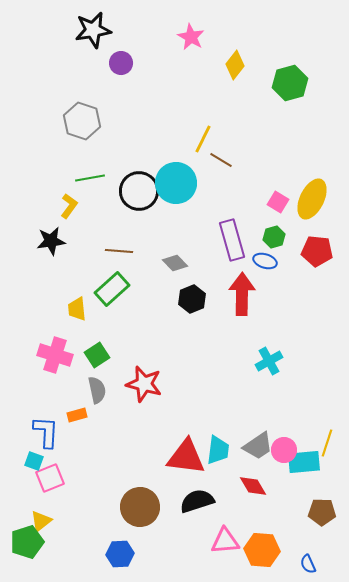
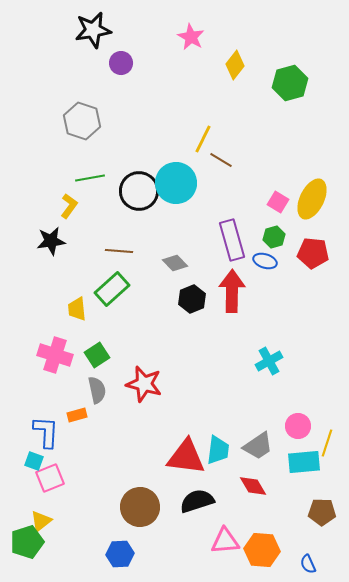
red pentagon at (317, 251): moved 4 px left, 2 px down
red arrow at (242, 294): moved 10 px left, 3 px up
pink circle at (284, 450): moved 14 px right, 24 px up
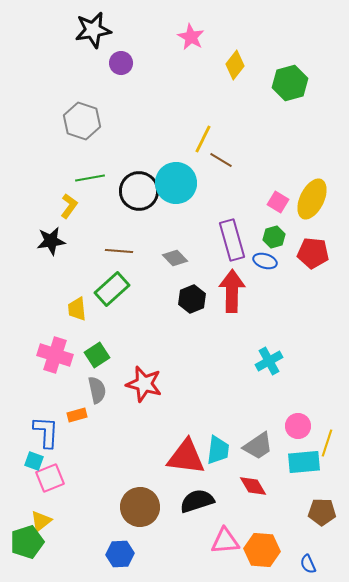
gray diamond at (175, 263): moved 5 px up
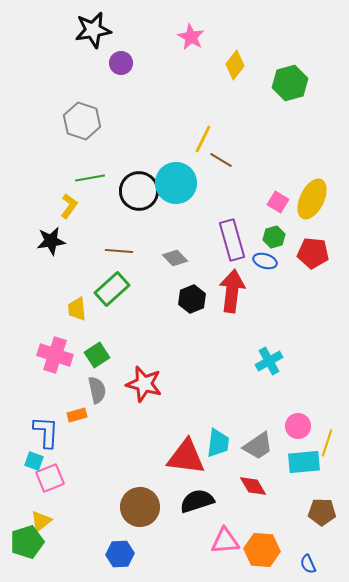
red arrow at (232, 291): rotated 6 degrees clockwise
cyan trapezoid at (218, 450): moved 7 px up
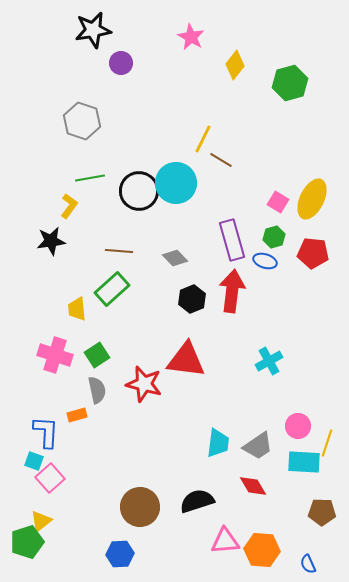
red triangle at (186, 457): moved 97 px up
cyan rectangle at (304, 462): rotated 8 degrees clockwise
pink square at (50, 478): rotated 20 degrees counterclockwise
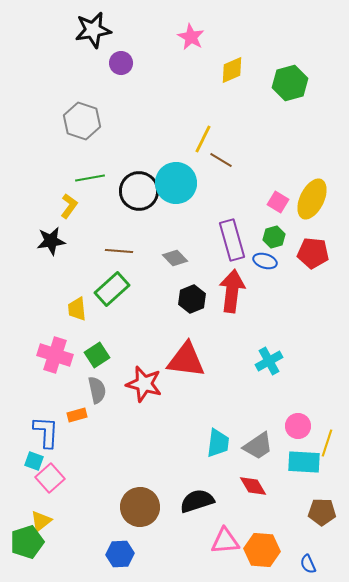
yellow diamond at (235, 65): moved 3 px left, 5 px down; rotated 28 degrees clockwise
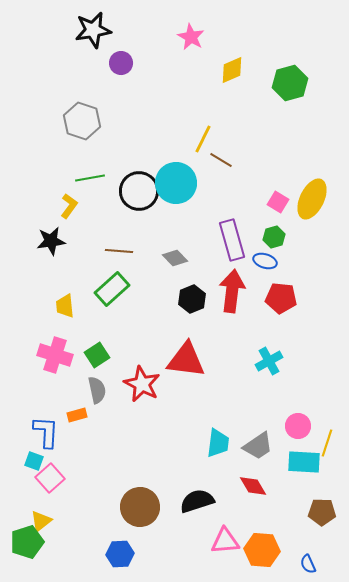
red pentagon at (313, 253): moved 32 px left, 45 px down
yellow trapezoid at (77, 309): moved 12 px left, 3 px up
red star at (144, 384): moved 2 px left; rotated 12 degrees clockwise
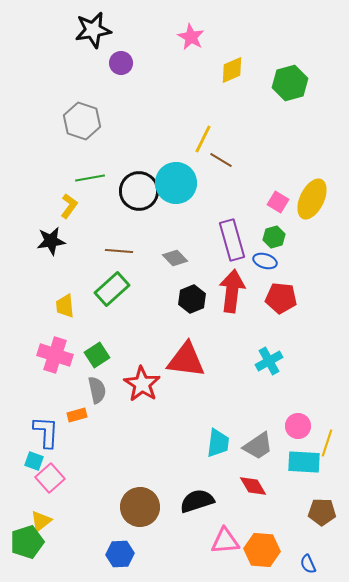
red star at (142, 384): rotated 6 degrees clockwise
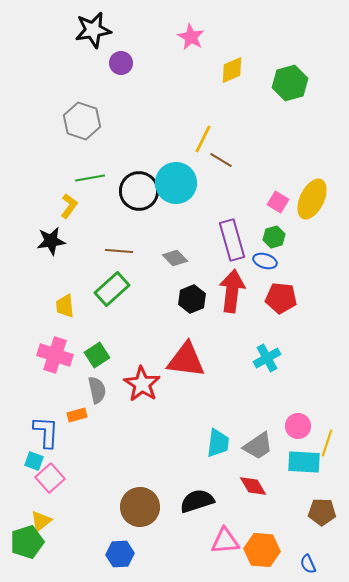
cyan cross at (269, 361): moved 2 px left, 3 px up
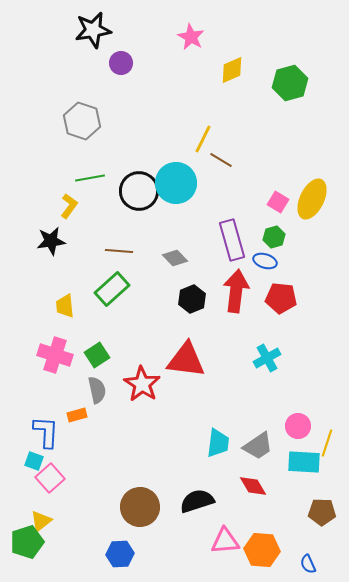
red arrow at (232, 291): moved 4 px right
